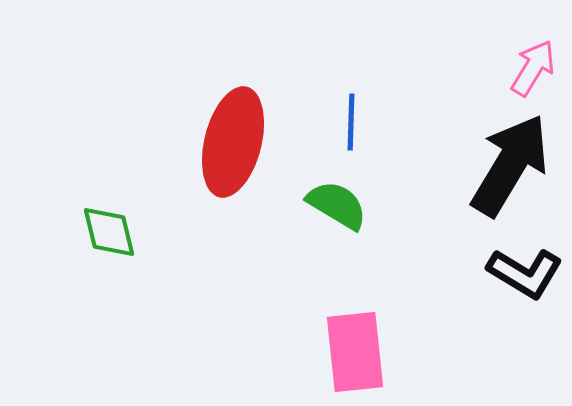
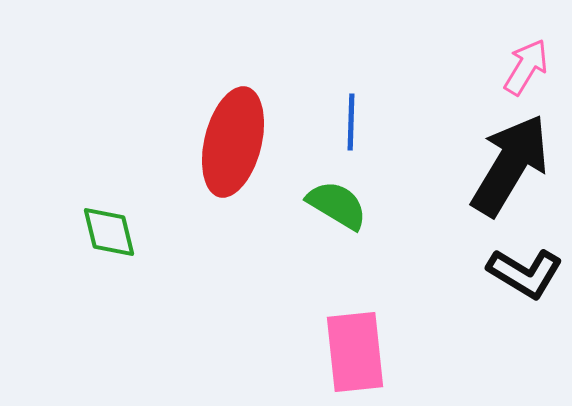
pink arrow: moved 7 px left, 1 px up
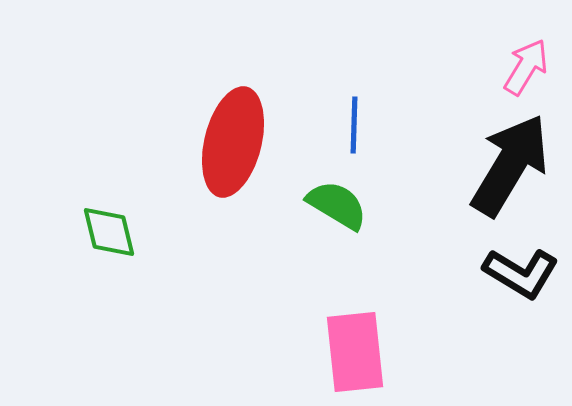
blue line: moved 3 px right, 3 px down
black L-shape: moved 4 px left
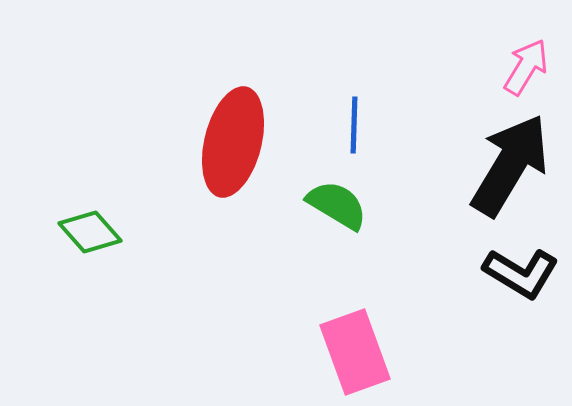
green diamond: moved 19 px left; rotated 28 degrees counterclockwise
pink rectangle: rotated 14 degrees counterclockwise
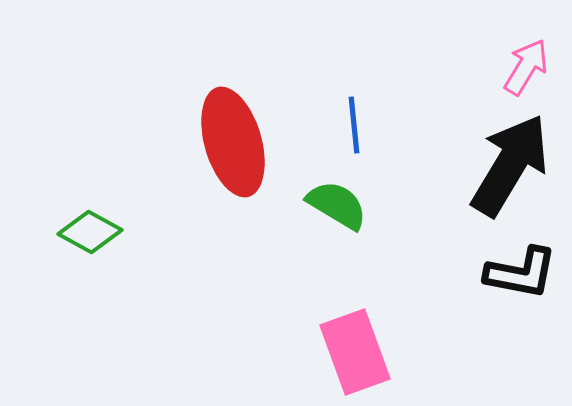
blue line: rotated 8 degrees counterclockwise
red ellipse: rotated 30 degrees counterclockwise
green diamond: rotated 20 degrees counterclockwise
black L-shape: rotated 20 degrees counterclockwise
